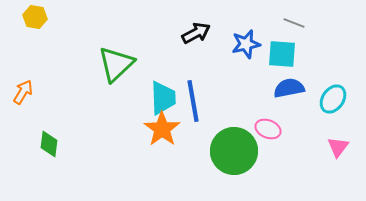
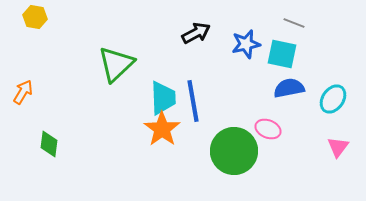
cyan square: rotated 8 degrees clockwise
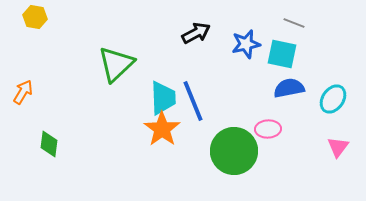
blue line: rotated 12 degrees counterclockwise
pink ellipse: rotated 25 degrees counterclockwise
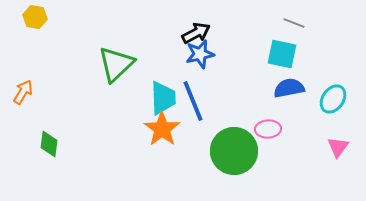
blue star: moved 46 px left, 10 px down
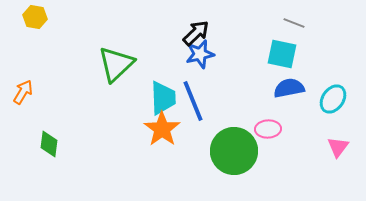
black arrow: rotated 16 degrees counterclockwise
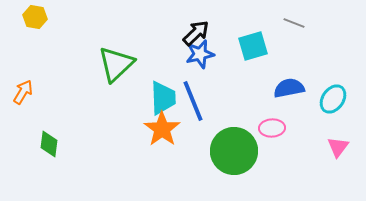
cyan square: moved 29 px left, 8 px up; rotated 28 degrees counterclockwise
pink ellipse: moved 4 px right, 1 px up
